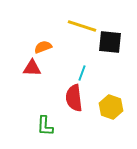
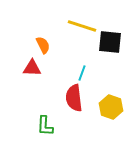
orange semicircle: moved 2 px up; rotated 84 degrees clockwise
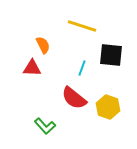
black square: moved 1 px right, 13 px down
cyan line: moved 5 px up
red semicircle: rotated 44 degrees counterclockwise
yellow hexagon: moved 3 px left
green L-shape: rotated 45 degrees counterclockwise
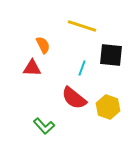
green L-shape: moved 1 px left
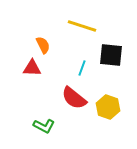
green L-shape: rotated 20 degrees counterclockwise
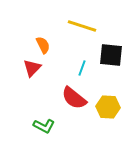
red triangle: rotated 48 degrees counterclockwise
yellow hexagon: rotated 15 degrees counterclockwise
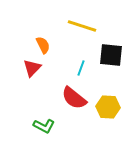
cyan line: moved 1 px left
